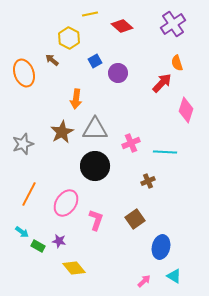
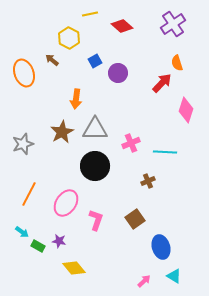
blue ellipse: rotated 30 degrees counterclockwise
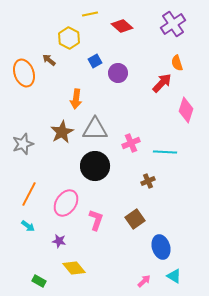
brown arrow: moved 3 px left
cyan arrow: moved 6 px right, 6 px up
green rectangle: moved 1 px right, 35 px down
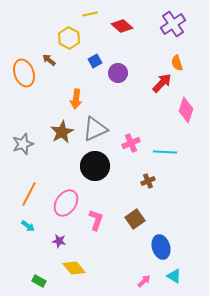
gray triangle: rotated 24 degrees counterclockwise
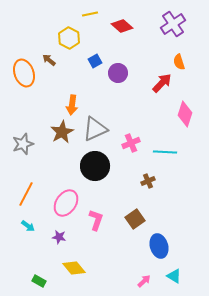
orange semicircle: moved 2 px right, 1 px up
orange arrow: moved 4 px left, 6 px down
pink diamond: moved 1 px left, 4 px down
orange line: moved 3 px left
purple star: moved 4 px up
blue ellipse: moved 2 px left, 1 px up
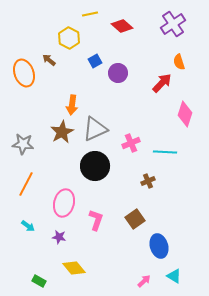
gray star: rotated 25 degrees clockwise
orange line: moved 10 px up
pink ellipse: moved 2 px left; rotated 20 degrees counterclockwise
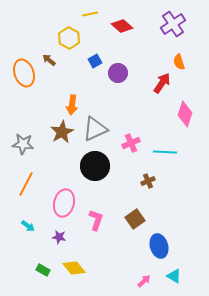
red arrow: rotated 10 degrees counterclockwise
green rectangle: moved 4 px right, 11 px up
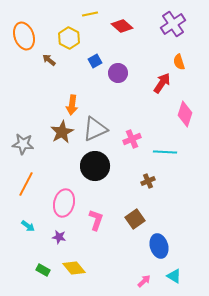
orange ellipse: moved 37 px up
pink cross: moved 1 px right, 4 px up
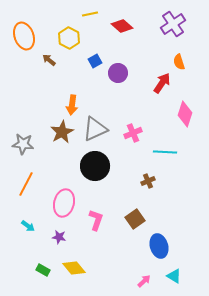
pink cross: moved 1 px right, 6 px up
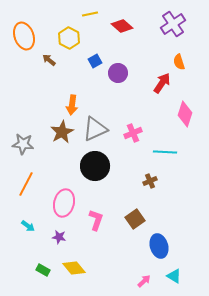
brown cross: moved 2 px right
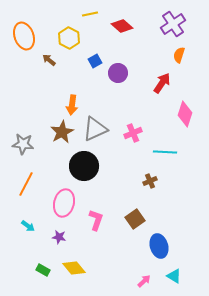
orange semicircle: moved 7 px up; rotated 35 degrees clockwise
black circle: moved 11 px left
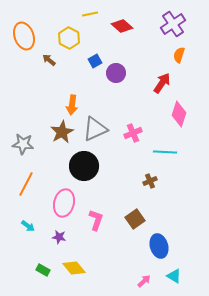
purple circle: moved 2 px left
pink diamond: moved 6 px left
